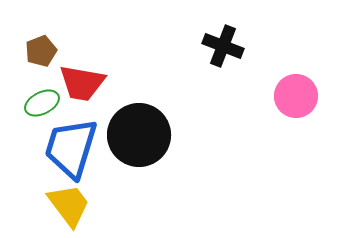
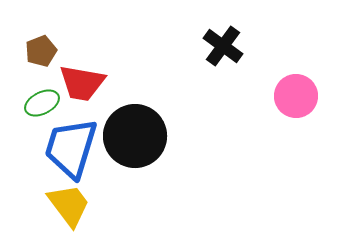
black cross: rotated 15 degrees clockwise
black circle: moved 4 px left, 1 px down
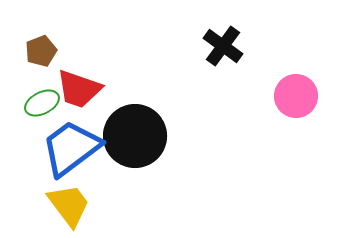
red trapezoid: moved 3 px left, 6 px down; rotated 9 degrees clockwise
blue trapezoid: rotated 36 degrees clockwise
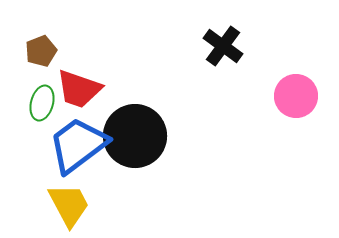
green ellipse: rotated 48 degrees counterclockwise
blue trapezoid: moved 7 px right, 3 px up
yellow trapezoid: rotated 9 degrees clockwise
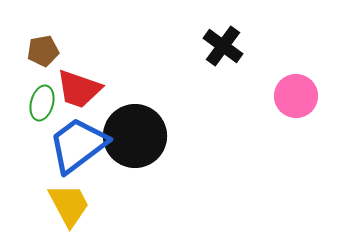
brown pentagon: moved 2 px right; rotated 12 degrees clockwise
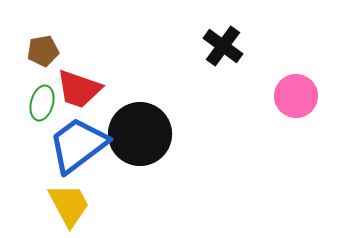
black circle: moved 5 px right, 2 px up
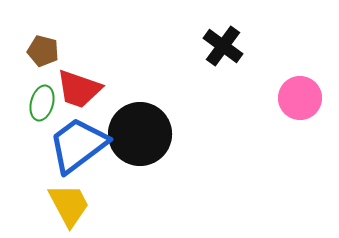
brown pentagon: rotated 24 degrees clockwise
pink circle: moved 4 px right, 2 px down
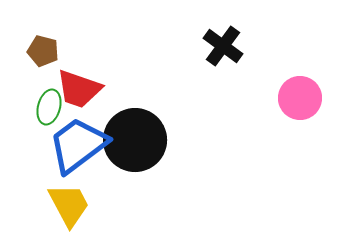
green ellipse: moved 7 px right, 4 px down
black circle: moved 5 px left, 6 px down
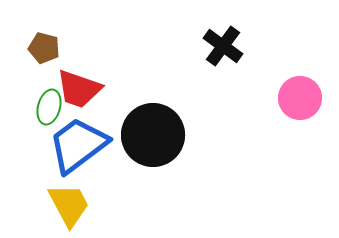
brown pentagon: moved 1 px right, 3 px up
black circle: moved 18 px right, 5 px up
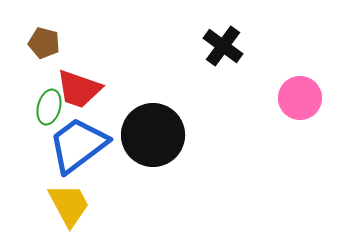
brown pentagon: moved 5 px up
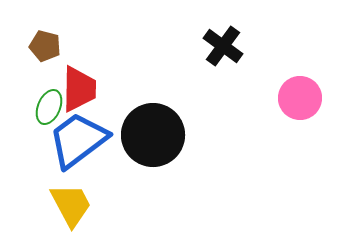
brown pentagon: moved 1 px right, 3 px down
red trapezoid: rotated 108 degrees counterclockwise
green ellipse: rotated 8 degrees clockwise
blue trapezoid: moved 5 px up
yellow trapezoid: moved 2 px right
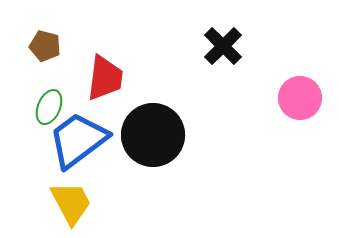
black cross: rotated 9 degrees clockwise
red trapezoid: moved 26 px right, 11 px up; rotated 6 degrees clockwise
yellow trapezoid: moved 2 px up
